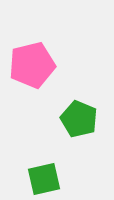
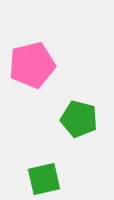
green pentagon: rotated 9 degrees counterclockwise
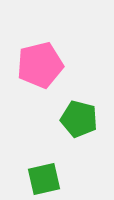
pink pentagon: moved 8 px right
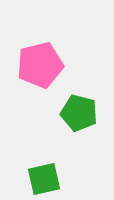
green pentagon: moved 6 px up
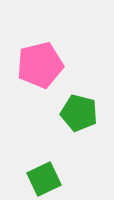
green square: rotated 12 degrees counterclockwise
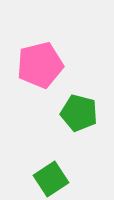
green square: moved 7 px right; rotated 8 degrees counterclockwise
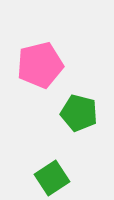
green square: moved 1 px right, 1 px up
